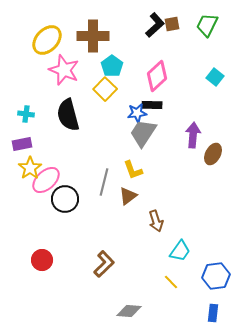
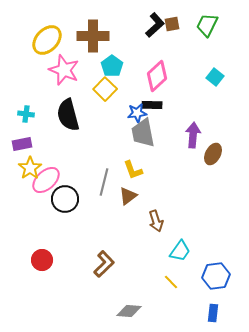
gray trapezoid: rotated 44 degrees counterclockwise
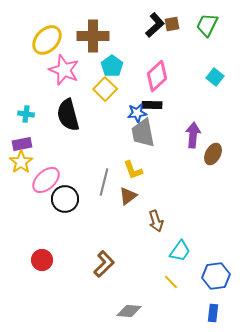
yellow star: moved 9 px left, 6 px up
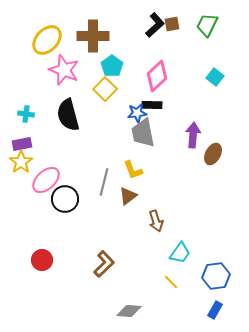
cyan trapezoid: moved 2 px down
blue rectangle: moved 2 px right, 3 px up; rotated 24 degrees clockwise
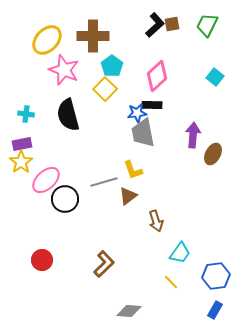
gray line: rotated 60 degrees clockwise
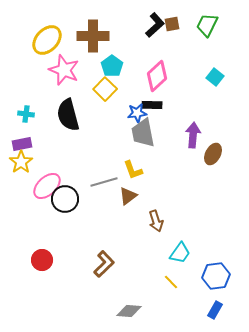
pink ellipse: moved 1 px right, 6 px down
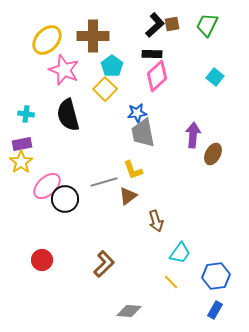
black rectangle: moved 51 px up
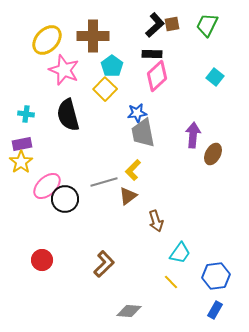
yellow L-shape: rotated 65 degrees clockwise
